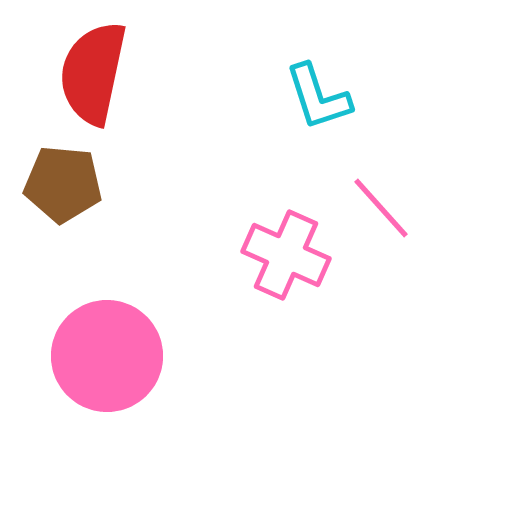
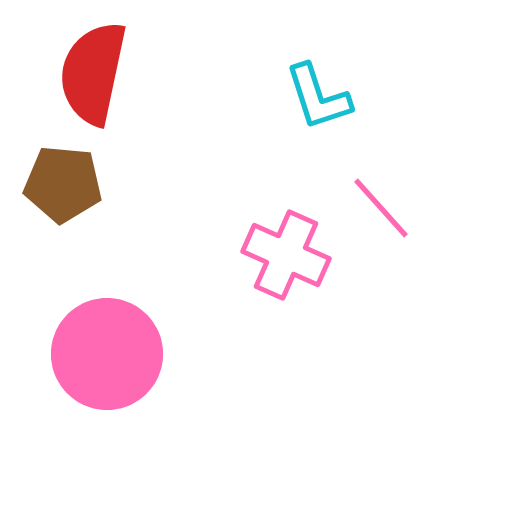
pink circle: moved 2 px up
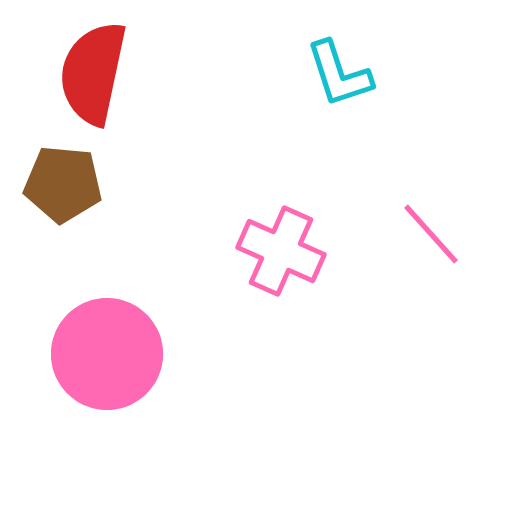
cyan L-shape: moved 21 px right, 23 px up
pink line: moved 50 px right, 26 px down
pink cross: moved 5 px left, 4 px up
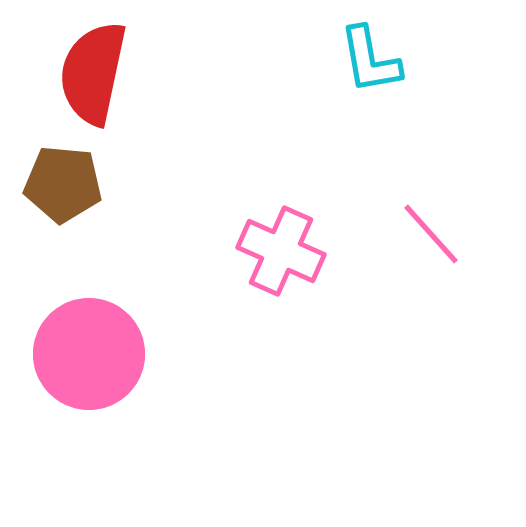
cyan L-shape: moved 31 px right, 14 px up; rotated 8 degrees clockwise
pink circle: moved 18 px left
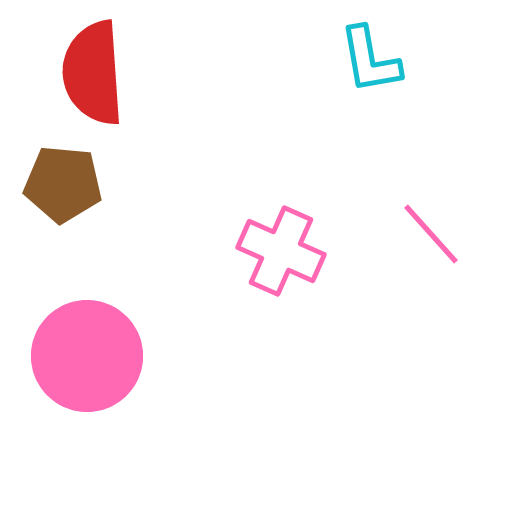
red semicircle: rotated 16 degrees counterclockwise
pink circle: moved 2 px left, 2 px down
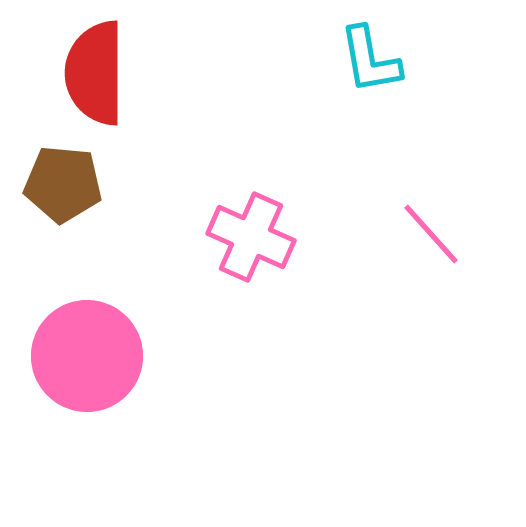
red semicircle: moved 2 px right; rotated 4 degrees clockwise
pink cross: moved 30 px left, 14 px up
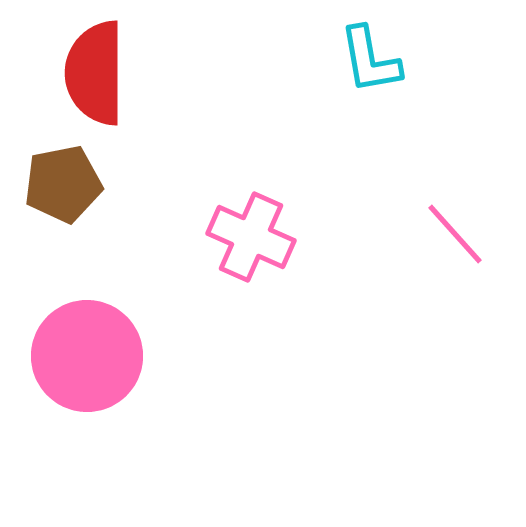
brown pentagon: rotated 16 degrees counterclockwise
pink line: moved 24 px right
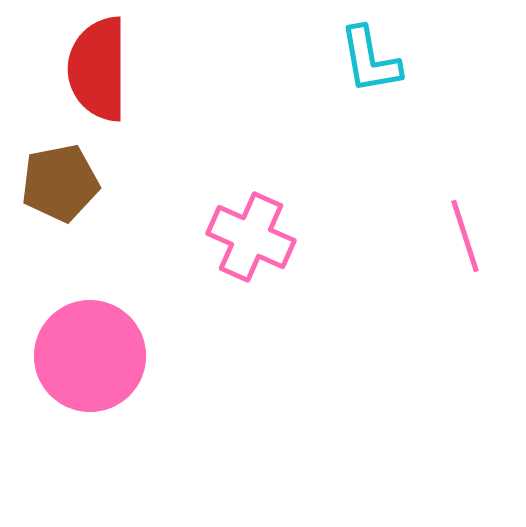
red semicircle: moved 3 px right, 4 px up
brown pentagon: moved 3 px left, 1 px up
pink line: moved 10 px right, 2 px down; rotated 24 degrees clockwise
pink circle: moved 3 px right
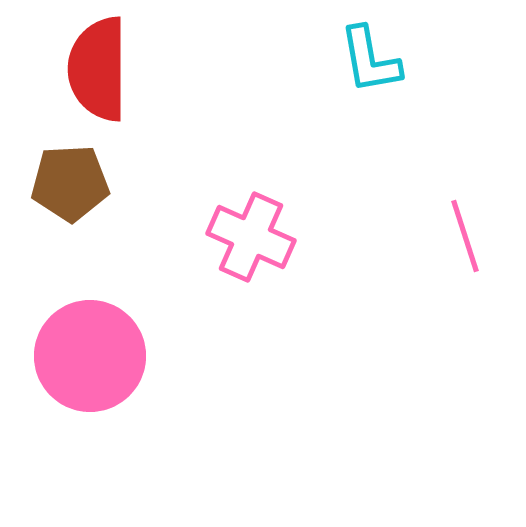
brown pentagon: moved 10 px right; rotated 8 degrees clockwise
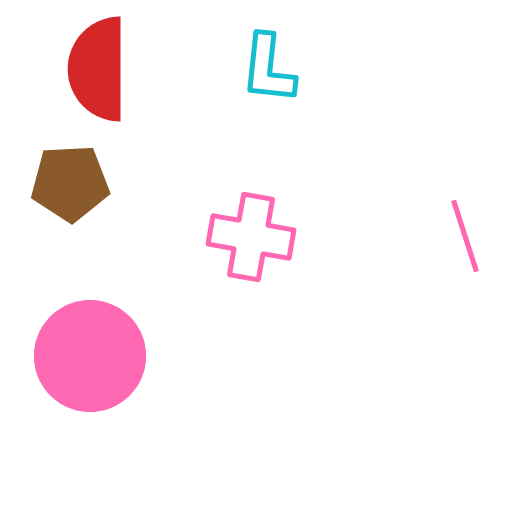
cyan L-shape: moved 102 px left, 9 px down; rotated 16 degrees clockwise
pink cross: rotated 14 degrees counterclockwise
